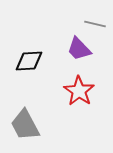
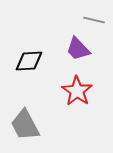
gray line: moved 1 px left, 4 px up
purple trapezoid: moved 1 px left
red star: moved 2 px left
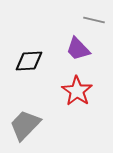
gray trapezoid: rotated 72 degrees clockwise
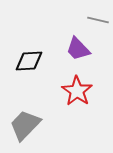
gray line: moved 4 px right
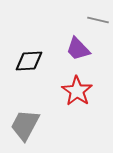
gray trapezoid: rotated 16 degrees counterclockwise
